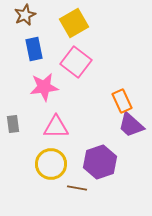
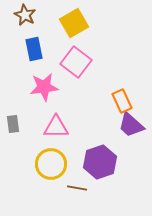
brown star: rotated 20 degrees counterclockwise
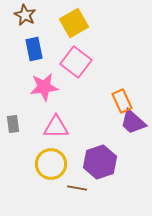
purple trapezoid: moved 2 px right, 3 px up
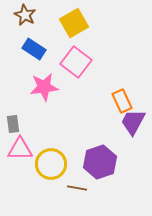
blue rectangle: rotated 45 degrees counterclockwise
purple trapezoid: rotated 76 degrees clockwise
pink triangle: moved 36 px left, 22 px down
